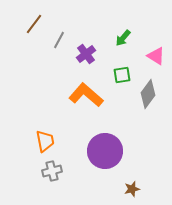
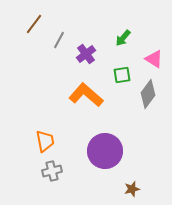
pink triangle: moved 2 px left, 3 px down
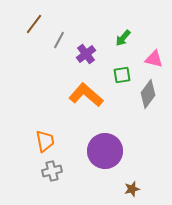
pink triangle: rotated 18 degrees counterclockwise
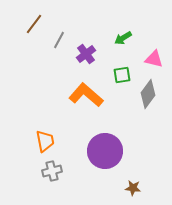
green arrow: rotated 18 degrees clockwise
brown star: moved 1 px right, 1 px up; rotated 21 degrees clockwise
